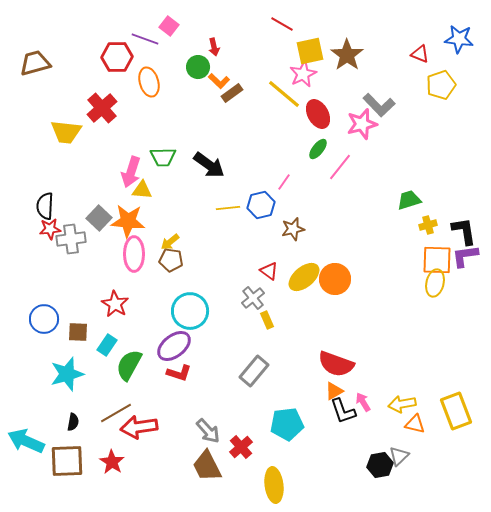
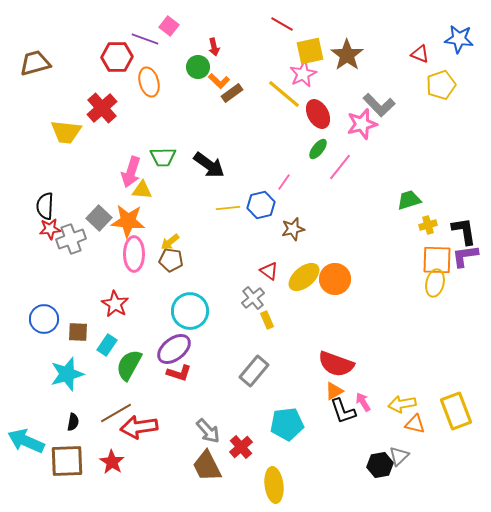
gray cross at (71, 239): rotated 12 degrees counterclockwise
purple ellipse at (174, 346): moved 3 px down
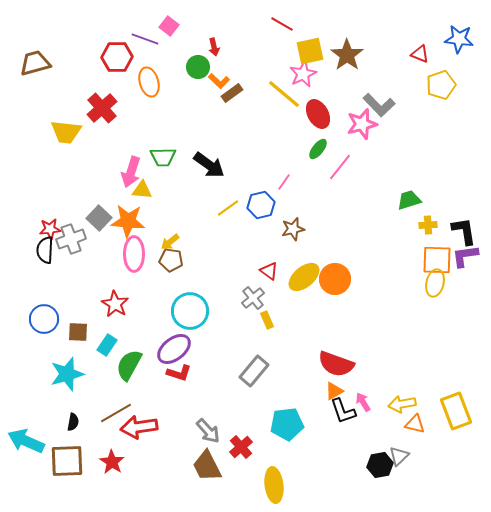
black semicircle at (45, 206): moved 44 px down
yellow line at (228, 208): rotated 30 degrees counterclockwise
yellow cross at (428, 225): rotated 12 degrees clockwise
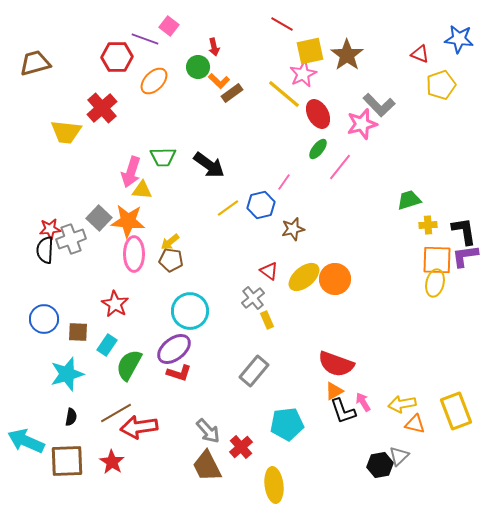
orange ellipse at (149, 82): moved 5 px right, 1 px up; rotated 60 degrees clockwise
black semicircle at (73, 422): moved 2 px left, 5 px up
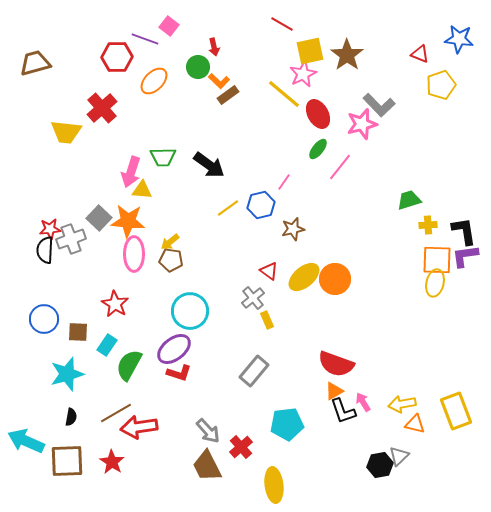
brown rectangle at (232, 93): moved 4 px left, 2 px down
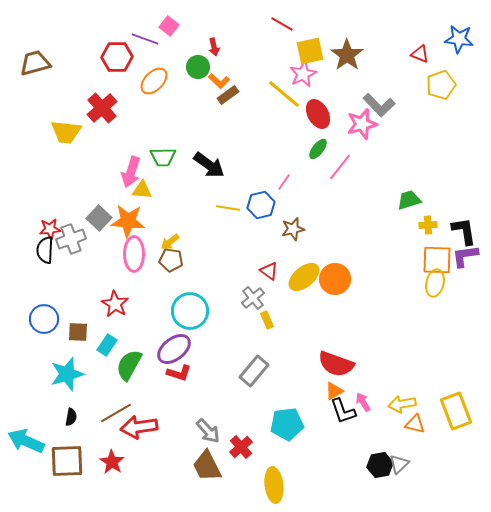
yellow line at (228, 208): rotated 45 degrees clockwise
gray triangle at (399, 456): moved 8 px down
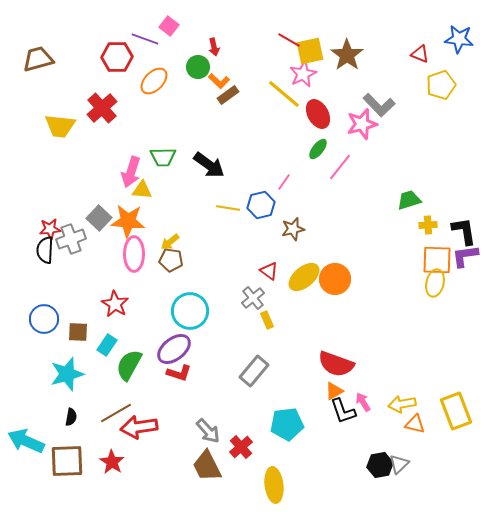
red line at (282, 24): moved 7 px right, 16 px down
brown trapezoid at (35, 63): moved 3 px right, 4 px up
yellow trapezoid at (66, 132): moved 6 px left, 6 px up
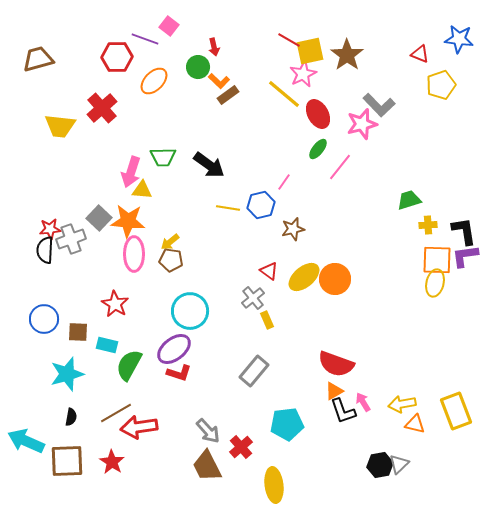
cyan rectangle at (107, 345): rotated 70 degrees clockwise
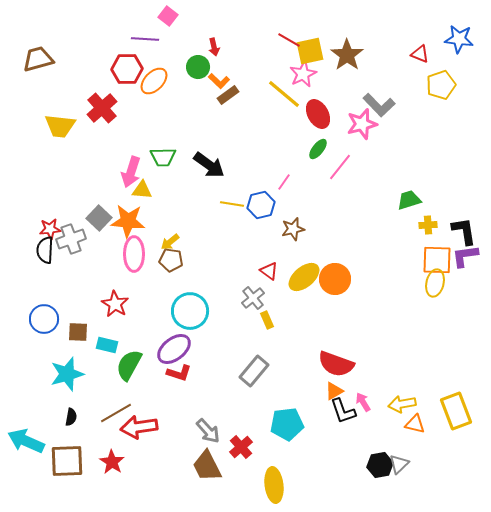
pink square at (169, 26): moved 1 px left, 10 px up
purple line at (145, 39): rotated 16 degrees counterclockwise
red hexagon at (117, 57): moved 10 px right, 12 px down
yellow line at (228, 208): moved 4 px right, 4 px up
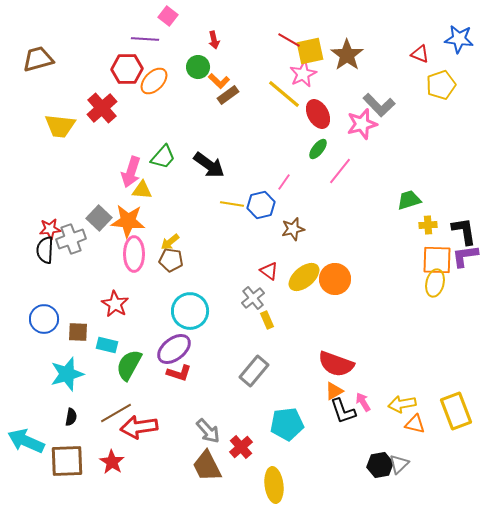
red arrow at (214, 47): moved 7 px up
green trapezoid at (163, 157): rotated 48 degrees counterclockwise
pink line at (340, 167): moved 4 px down
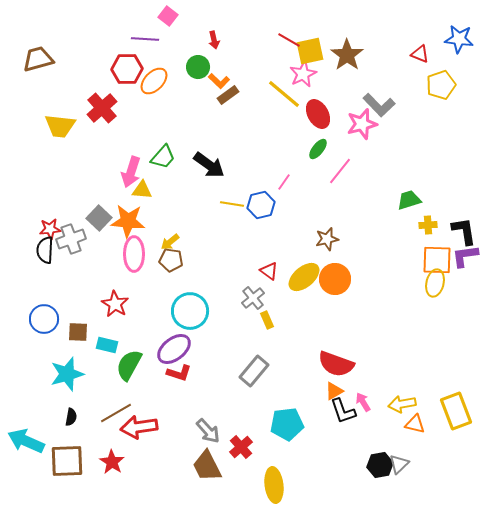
brown star at (293, 229): moved 34 px right, 10 px down
